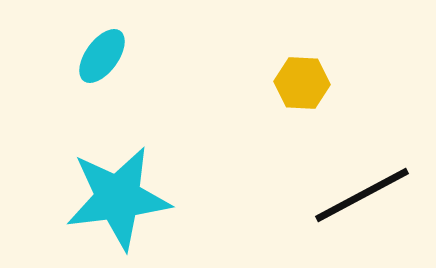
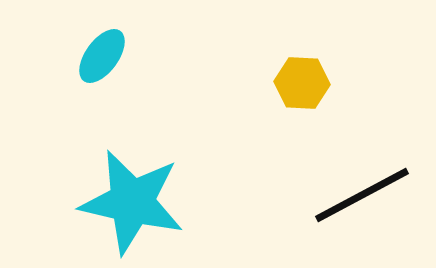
cyan star: moved 14 px right, 4 px down; rotated 20 degrees clockwise
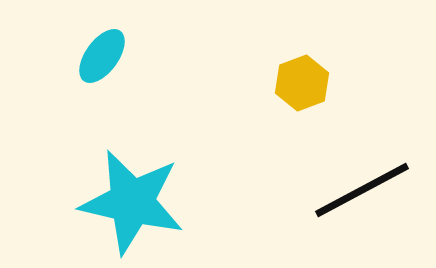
yellow hexagon: rotated 24 degrees counterclockwise
black line: moved 5 px up
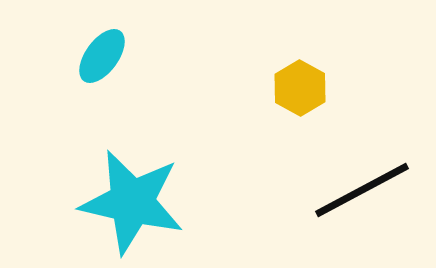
yellow hexagon: moved 2 px left, 5 px down; rotated 10 degrees counterclockwise
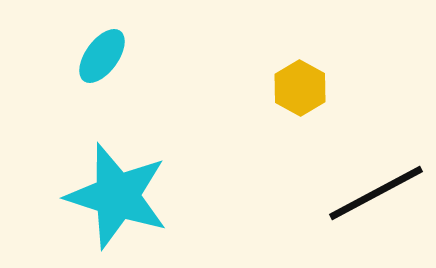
black line: moved 14 px right, 3 px down
cyan star: moved 15 px left, 6 px up; rotated 5 degrees clockwise
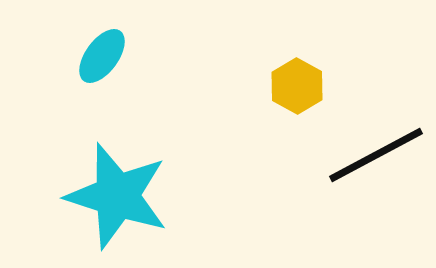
yellow hexagon: moved 3 px left, 2 px up
black line: moved 38 px up
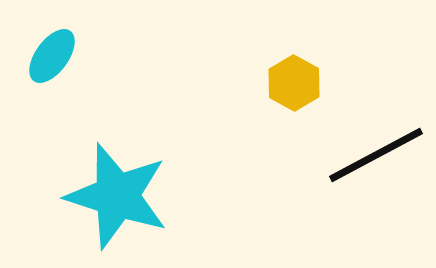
cyan ellipse: moved 50 px left
yellow hexagon: moved 3 px left, 3 px up
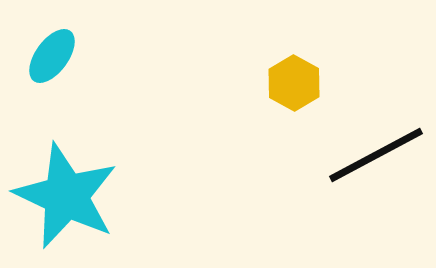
cyan star: moved 51 px left; rotated 7 degrees clockwise
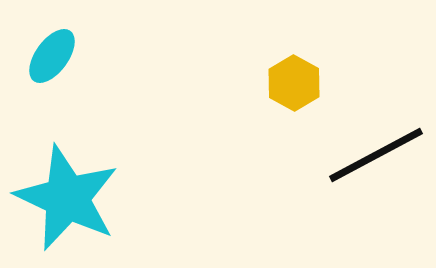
cyan star: moved 1 px right, 2 px down
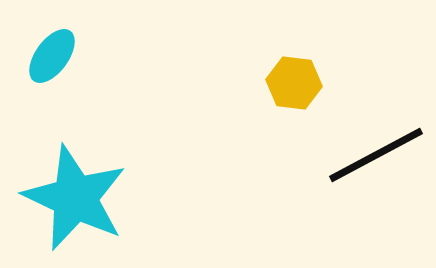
yellow hexagon: rotated 22 degrees counterclockwise
cyan star: moved 8 px right
